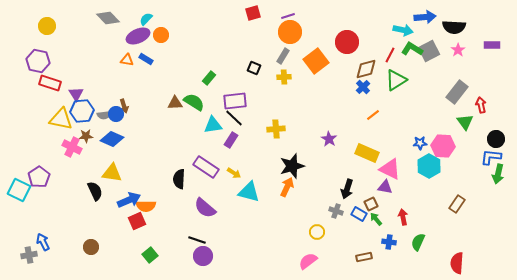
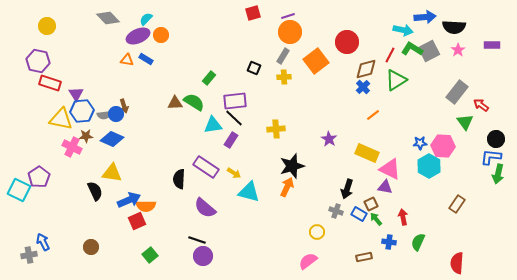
red arrow at (481, 105): rotated 42 degrees counterclockwise
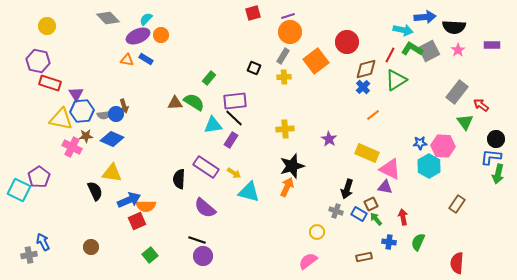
yellow cross at (276, 129): moved 9 px right
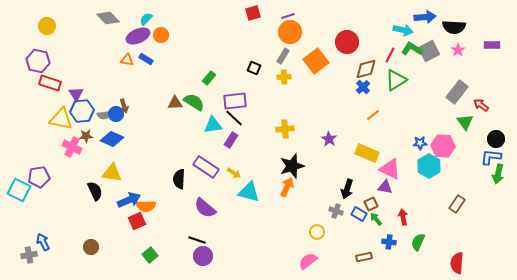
purple pentagon at (39, 177): rotated 25 degrees clockwise
